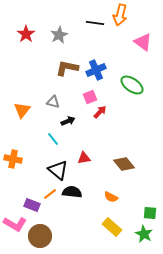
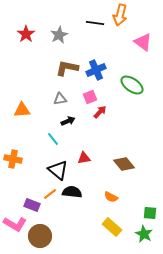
gray triangle: moved 7 px right, 3 px up; rotated 24 degrees counterclockwise
orange triangle: rotated 48 degrees clockwise
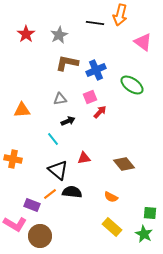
brown L-shape: moved 5 px up
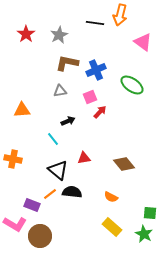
gray triangle: moved 8 px up
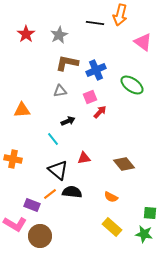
green star: rotated 18 degrees counterclockwise
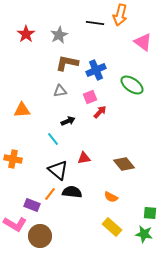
orange line: rotated 16 degrees counterclockwise
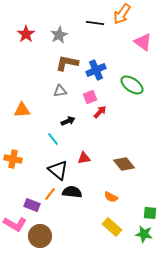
orange arrow: moved 2 px right, 1 px up; rotated 20 degrees clockwise
